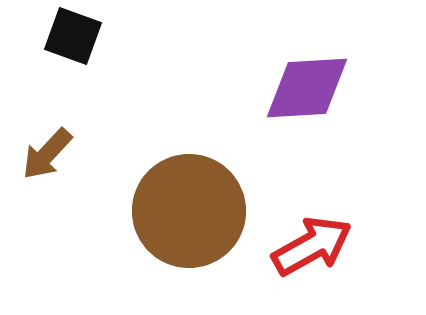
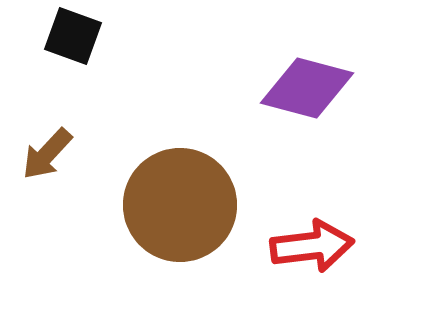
purple diamond: rotated 18 degrees clockwise
brown circle: moved 9 px left, 6 px up
red arrow: rotated 22 degrees clockwise
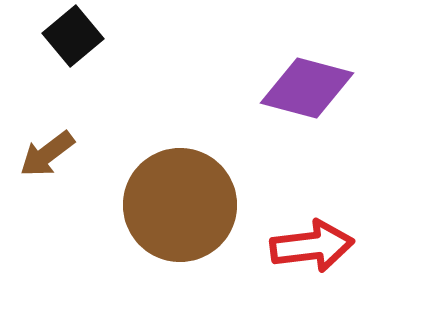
black square: rotated 30 degrees clockwise
brown arrow: rotated 10 degrees clockwise
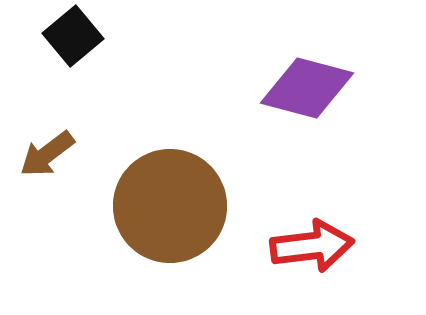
brown circle: moved 10 px left, 1 px down
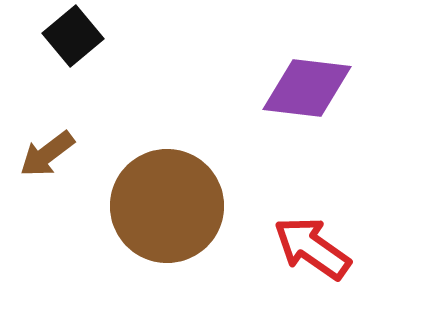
purple diamond: rotated 8 degrees counterclockwise
brown circle: moved 3 px left
red arrow: moved 2 px down; rotated 138 degrees counterclockwise
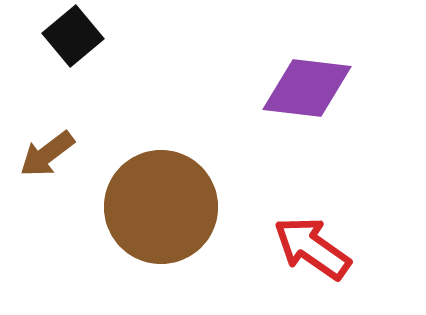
brown circle: moved 6 px left, 1 px down
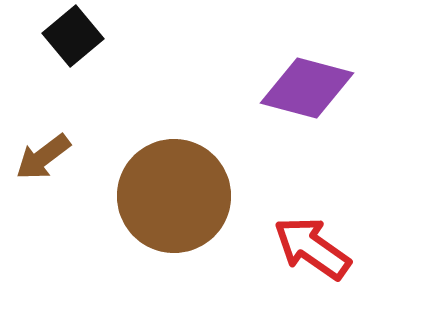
purple diamond: rotated 8 degrees clockwise
brown arrow: moved 4 px left, 3 px down
brown circle: moved 13 px right, 11 px up
